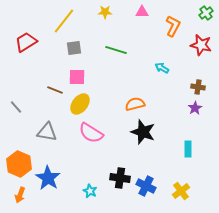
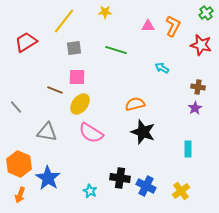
pink triangle: moved 6 px right, 14 px down
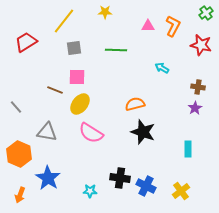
green line: rotated 15 degrees counterclockwise
orange hexagon: moved 10 px up
cyan star: rotated 24 degrees counterclockwise
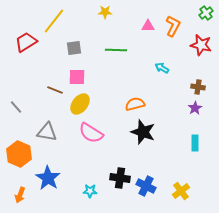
yellow line: moved 10 px left
cyan rectangle: moved 7 px right, 6 px up
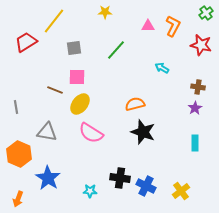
green line: rotated 50 degrees counterclockwise
gray line: rotated 32 degrees clockwise
orange arrow: moved 2 px left, 4 px down
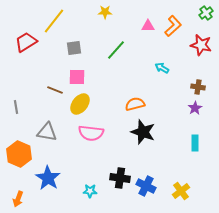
orange L-shape: rotated 20 degrees clockwise
pink semicircle: rotated 25 degrees counterclockwise
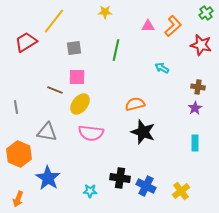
green line: rotated 30 degrees counterclockwise
